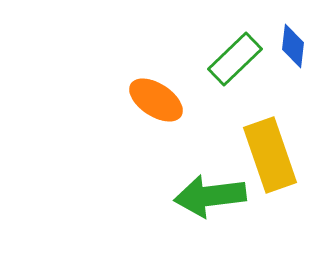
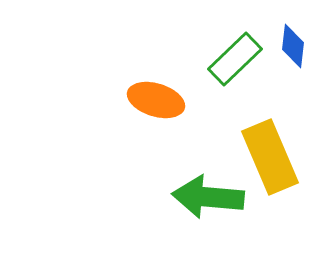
orange ellipse: rotated 16 degrees counterclockwise
yellow rectangle: moved 2 px down; rotated 4 degrees counterclockwise
green arrow: moved 2 px left, 1 px down; rotated 12 degrees clockwise
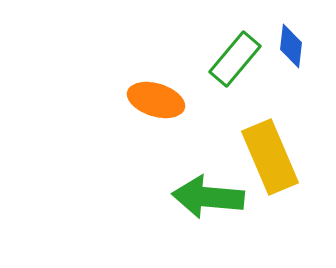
blue diamond: moved 2 px left
green rectangle: rotated 6 degrees counterclockwise
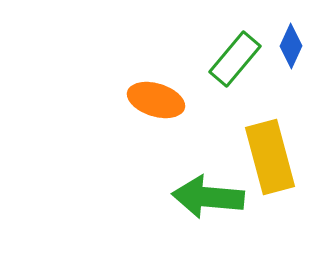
blue diamond: rotated 18 degrees clockwise
yellow rectangle: rotated 8 degrees clockwise
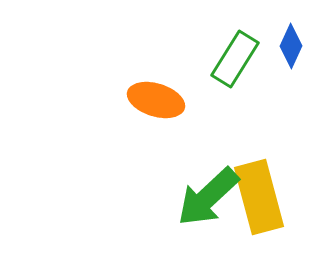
green rectangle: rotated 8 degrees counterclockwise
yellow rectangle: moved 11 px left, 40 px down
green arrow: rotated 48 degrees counterclockwise
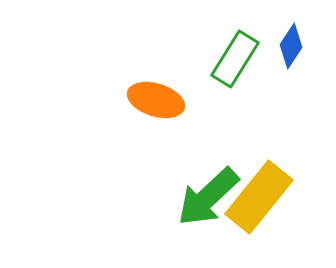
blue diamond: rotated 9 degrees clockwise
yellow rectangle: rotated 54 degrees clockwise
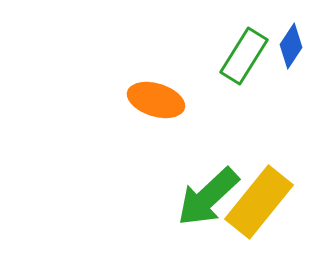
green rectangle: moved 9 px right, 3 px up
yellow rectangle: moved 5 px down
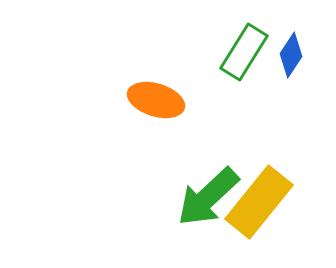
blue diamond: moved 9 px down
green rectangle: moved 4 px up
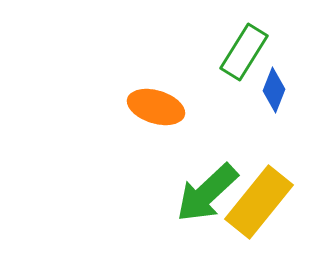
blue diamond: moved 17 px left, 35 px down; rotated 12 degrees counterclockwise
orange ellipse: moved 7 px down
green arrow: moved 1 px left, 4 px up
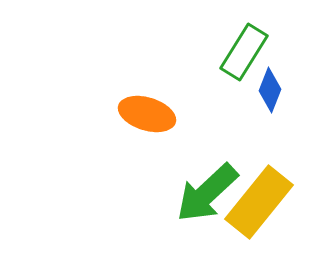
blue diamond: moved 4 px left
orange ellipse: moved 9 px left, 7 px down
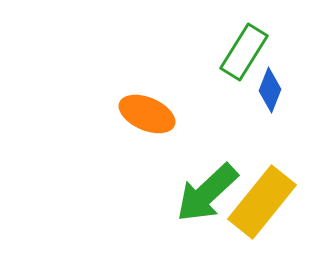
orange ellipse: rotated 6 degrees clockwise
yellow rectangle: moved 3 px right
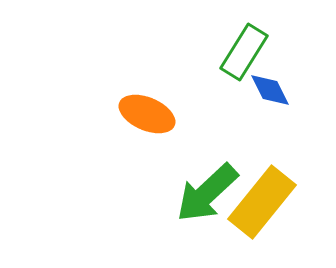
blue diamond: rotated 48 degrees counterclockwise
